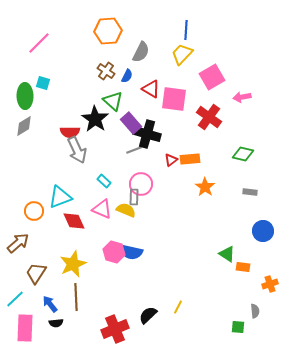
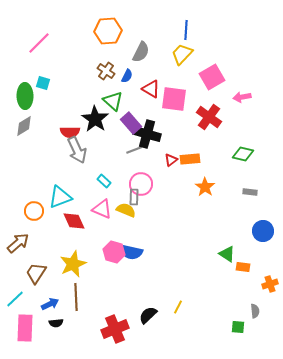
blue arrow at (50, 304): rotated 102 degrees clockwise
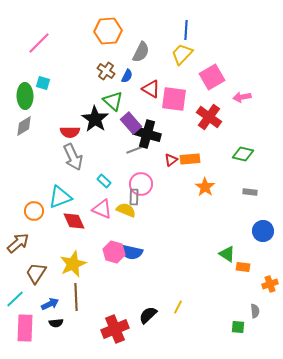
gray arrow at (77, 150): moved 4 px left, 7 px down
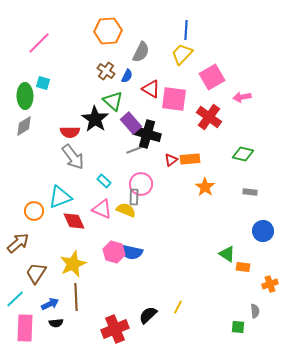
gray arrow at (73, 157): rotated 12 degrees counterclockwise
